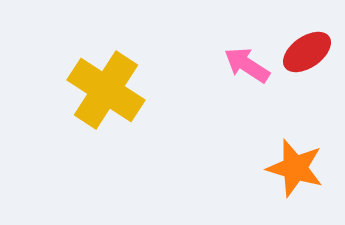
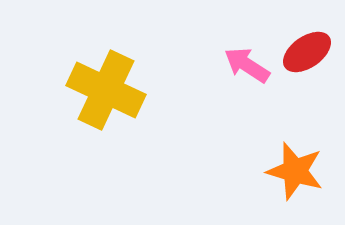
yellow cross: rotated 8 degrees counterclockwise
orange star: moved 3 px down
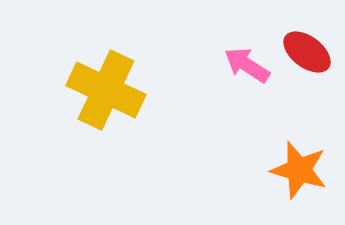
red ellipse: rotated 72 degrees clockwise
orange star: moved 4 px right, 1 px up
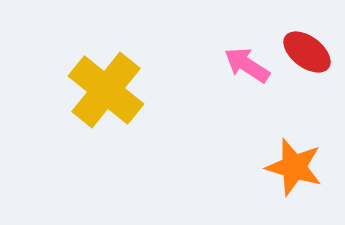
yellow cross: rotated 14 degrees clockwise
orange star: moved 5 px left, 3 px up
